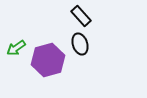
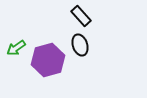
black ellipse: moved 1 px down
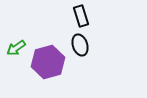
black rectangle: rotated 25 degrees clockwise
purple hexagon: moved 2 px down
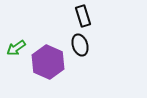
black rectangle: moved 2 px right
purple hexagon: rotated 20 degrees counterclockwise
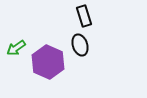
black rectangle: moved 1 px right
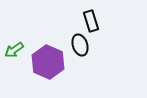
black rectangle: moved 7 px right, 5 px down
green arrow: moved 2 px left, 2 px down
